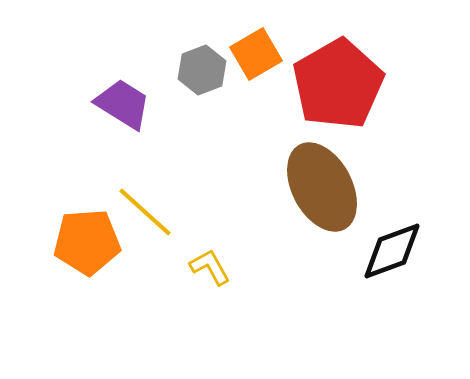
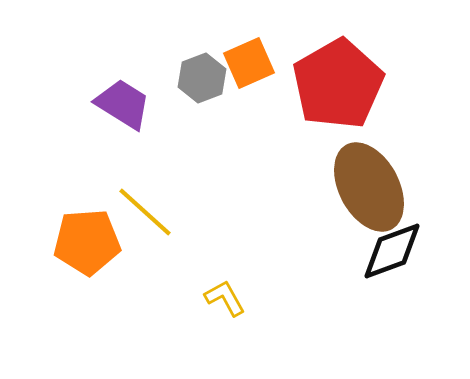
orange square: moved 7 px left, 9 px down; rotated 6 degrees clockwise
gray hexagon: moved 8 px down
brown ellipse: moved 47 px right
yellow L-shape: moved 15 px right, 31 px down
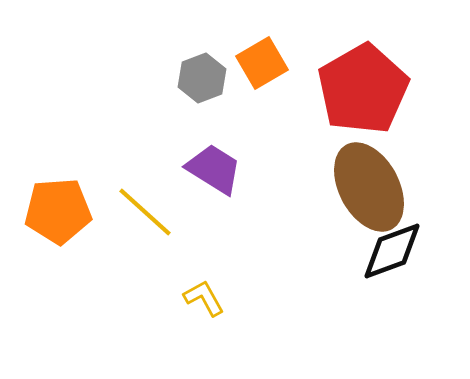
orange square: moved 13 px right; rotated 6 degrees counterclockwise
red pentagon: moved 25 px right, 5 px down
purple trapezoid: moved 91 px right, 65 px down
orange pentagon: moved 29 px left, 31 px up
yellow L-shape: moved 21 px left
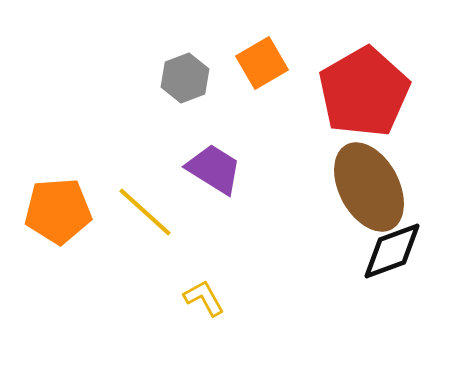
gray hexagon: moved 17 px left
red pentagon: moved 1 px right, 3 px down
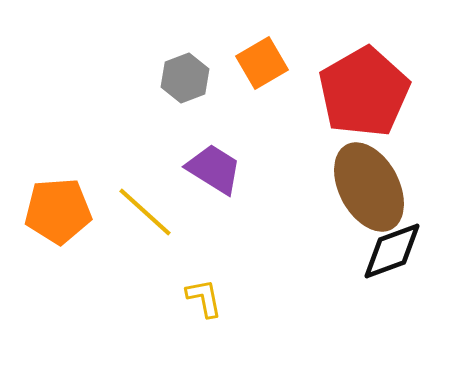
yellow L-shape: rotated 18 degrees clockwise
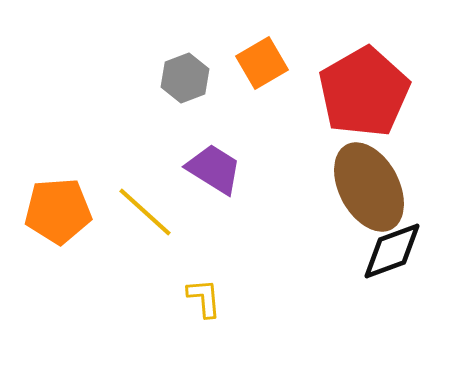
yellow L-shape: rotated 6 degrees clockwise
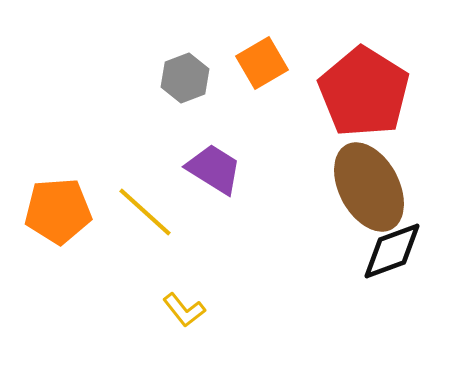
red pentagon: rotated 10 degrees counterclockwise
yellow L-shape: moved 20 px left, 12 px down; rotated 147 degrees clockwise
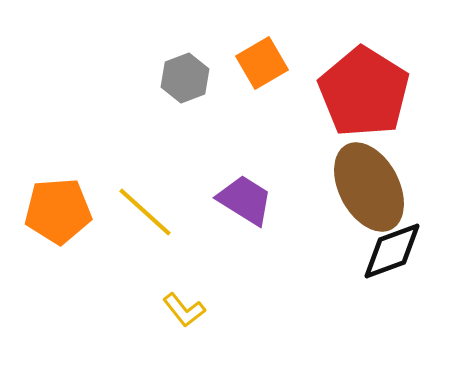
purple trapezoid: moved 31 px right, 31 px down
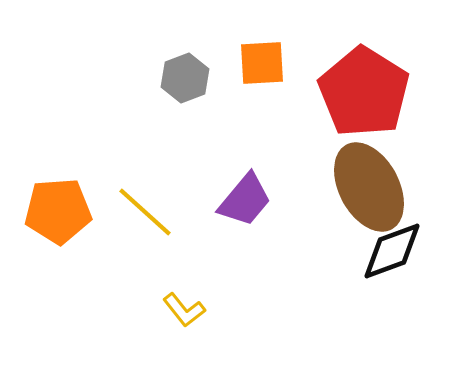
orange square: rotated 27 degrees clockwise
purple trapezoid: rotated 98 degrees clockwise
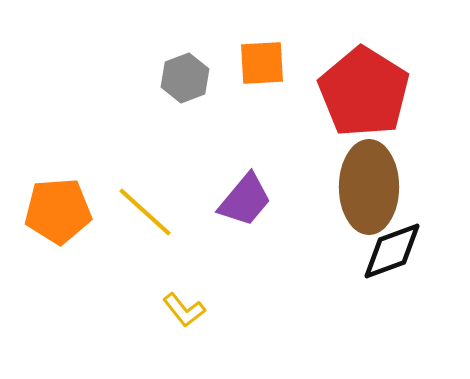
brown ellipse: rotated 28 degrees clockwise
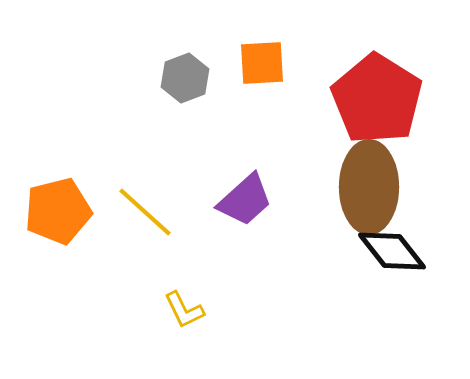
red pentagon: moved 13 px right, 7 px down
purple trapezoid: rotated 8 degrees clockwise
orange pentagon: rotated 10 degrees counterclockwise
black diamond: rotated 72 degrees clockwise
yellow L-shape: rotated 12 degrees clockwise
